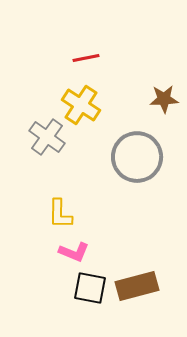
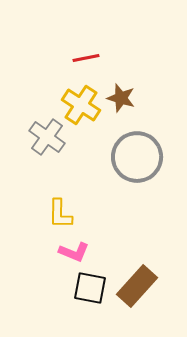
brown star: moved 43 px left, 1 px up; rotated 20 degrees clockwise
brown rectangle: rotated 33 degrees counterclockwise
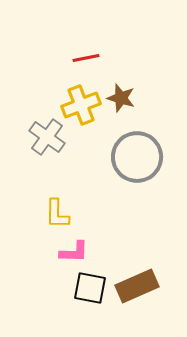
yellow cross: rotated 36 degrees clockwise
yellow L-shape: moved 3 px left
pink L-shape: rotated 20 degrees counterclockwise
brown rectangle: rotated 24 degrees clockwise
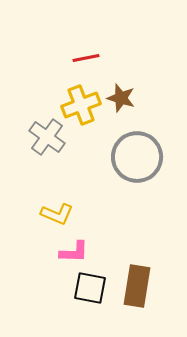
yellow L-shape: rotated 68 degrees counterclockwise
brown rectangle: rotated 57 degrees counterclockwise
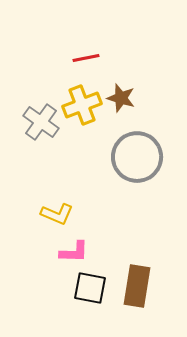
yellow cross: moved 1 px right
gray cross: moved 6 px left, 15 px up
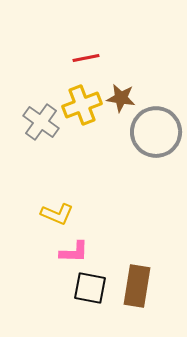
brown star: rotated 8 degrees counterclockwise
gray circle: moved 19 px right, 25 px up
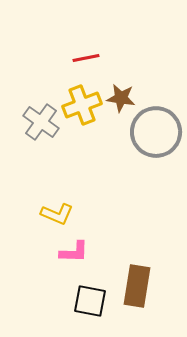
black square: moved 13 px down
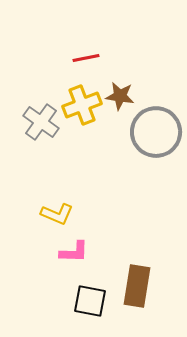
brown star: moved 1 px left, 2 px up
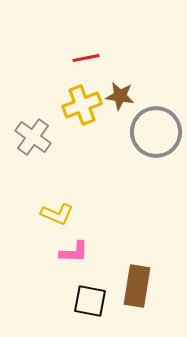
gray cross: moved 8 px left, 15 px down
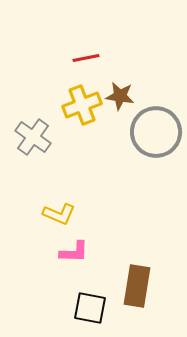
yellow L-shape: moved 2 px right
black square: moved 7 px down
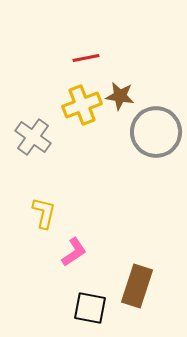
yellow L-shape: moved 15 px left, 1 px up; rotated 100 degrees counterclockwise
pink L-shape: rotated 36 degrees counterclockwise
brown rectangle: rotated 9 degrees clockwise
